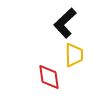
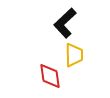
red diamond: moved 1 px right, 1 px up
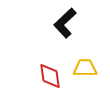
yellow trapezoid: moved 11 px right, 13 px down; rotated 90 degrees counterclockwise
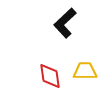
yellow trapezoid: moved 3 px down
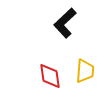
yellow trapezoid: rotated 95 degrees clockwise
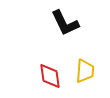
black L-shape: rotated 72 degrees counterclockwise
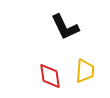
black L-shape: moved 4 px down
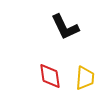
yellow trapezoid: moved 7 px down
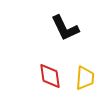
black L-shape: moved 1 px down
